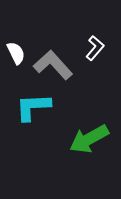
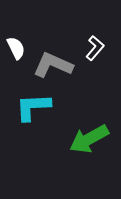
white semicircle: moved 5 px up
gray L-shape: rotated 24 degrees counterclockwise
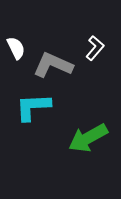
green arrow: moved 1 px left, 1 px up
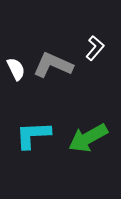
white semicircle: moved 21 px down
cyan L-shape: moved 28 px down
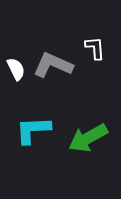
white L-shape: rotated 45 degrees counterclockwise
cyan L-shape: moved 5 px up
